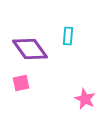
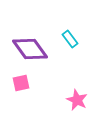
cyan rectangle: moved 2 px right, 3 px down; rotated 42 degrees counterclockwise
pink star: moved 8 px left, 1 px down
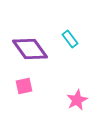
pink square: moved 3 px right, 3 px down
pink star: rotated 20 degrees clockwise
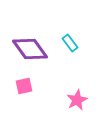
cyan rectangle: moved 4 px down
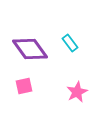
pink star: moved 8 px up
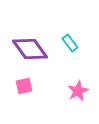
pink star: moved 1 px right, 1 px up
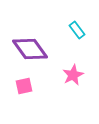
cyan rectangle: moved 7 px right, 13 px up
pink star: moved 5 px left, 16 px up
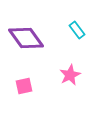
purple diamond: moved 4 px left, 11 px up
pink star: moved 3 px left
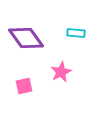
cyan rectangle: moved 1 px left, 3 px down; rotated 48 degrees counterclockwise
pink star: moved 9 px left, 3 px up
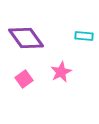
cyan rectangle: moved 8 px right, 3 px down
pink square: moved 7 px up; rotated 24 degrees counterclockwise
